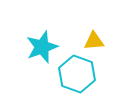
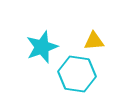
cyan hexagon: rotated 12 degrees counterclockwise
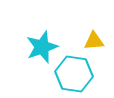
cyan hexagon: moved 3 px left
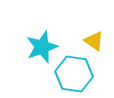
yellow triangle: rotated 40 degrees clockwise
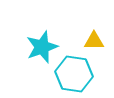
yellow triangle: rotated 35 degrees counterclockwise
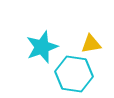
yellow triangle: moved 3 px left, 3 px down; rotated 10 degrees counterclockwise
